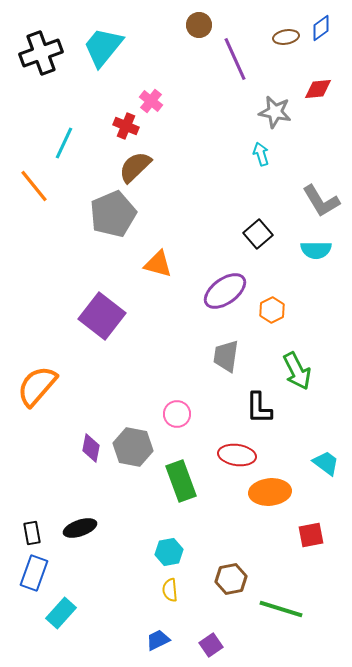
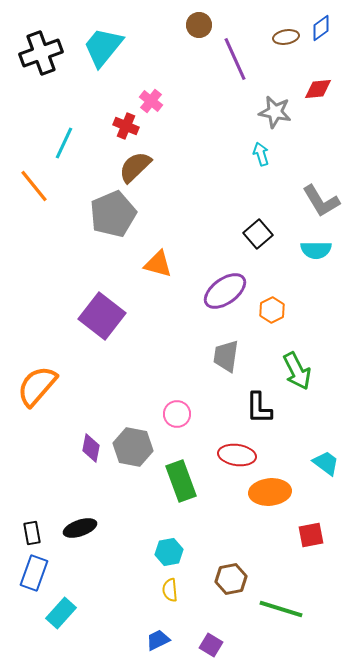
purple square at (211, 645): rotated 25 degrees counterclockwise
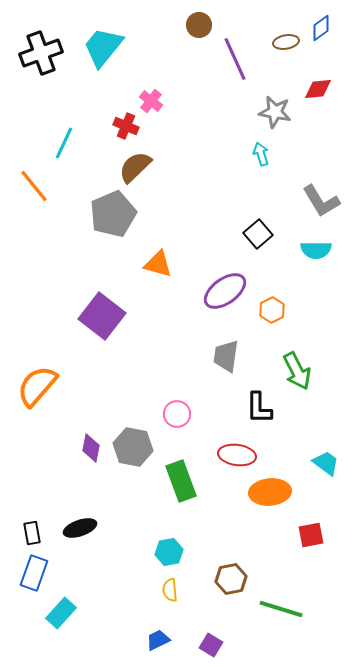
brown ellipse at (286, 37): moved 5 px down
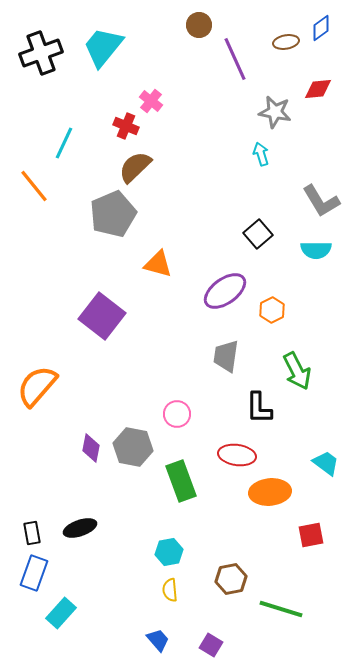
blue trapezoid at (158, 640): rotated 75 degrees clockwise
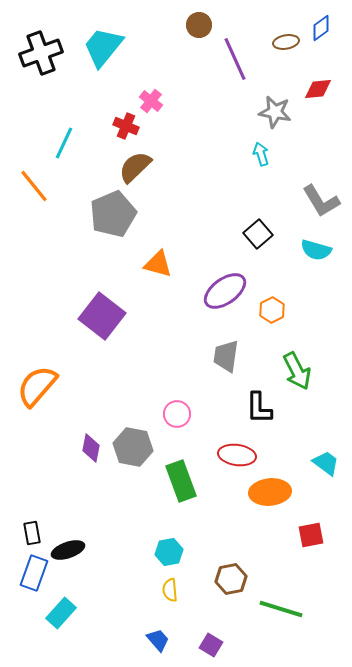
cyan semicircle at (316, 250): rotated 16 degrees clockwise
black ellipse at (80, 528): moved 12 px left, 22 px down
